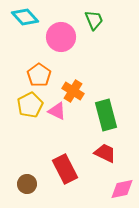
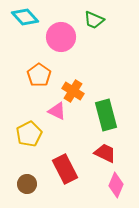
green trapezoid: rotated 135 degrees clockwise
yellow pentagon: moved 1 px left, 29 px down
pink diamond: moved 6 px left, 4 px up; rotated 55 degrees counterclockwise
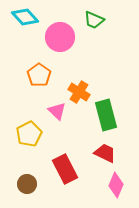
pink circle: moved 1 px left
orange cross: moved 6 px right, 1 px down
pink triangle: rotated 18 degrees clockwise
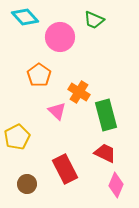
yellow pentagon: moved 12 px left, 3 px down
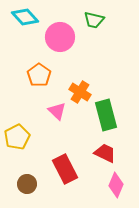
green trapezoid: rotated 10 degrees counterclockwise
orange cross: moved 1 px right
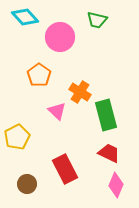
green trapezoid: moved 3 px right
red trapezoid: moved 4 px right
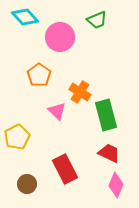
green trapezoid: rotated 35 degrees counterclockwise
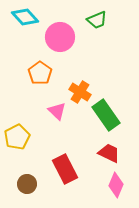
orange pentagon: moved 1 px right, 2 px up
green rectangle: rotated 20 degrees counterclockwise
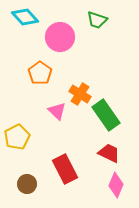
green trapezoid: rotated 40 degrees clockwise
orange cross: moved 2 px down
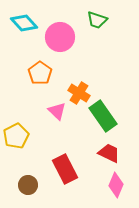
cyan diamond: moved 1 px left, 6 px down
orange cross: moved 1 px left, 1 px up
green rectangle: moved 3 px left, 1 px down
yellow pentagon: moved 1 px left, 1 px up
brown circle: moved 1 px right, 1 px down
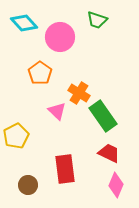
red rectangle: rotated 20 degrees clockwise
